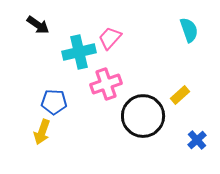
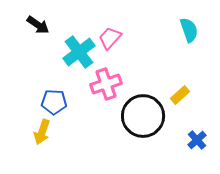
cyan cross: rotated 24 degrees counterclockwise
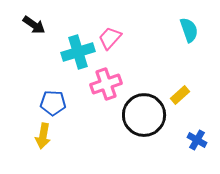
black arrow: moved 4 px left
cyan cross: moved 1 px left; rotated 20 degrees clockwise
blue pentagon: moved 1 px left, 1 px down
black circle: moved 1 px right, 1 px up
yellow arrow: moved 1 px right, 4 px down; rotated 10 degrees counterclockwise
blue cross: rotated 18 degrees counterclockwise
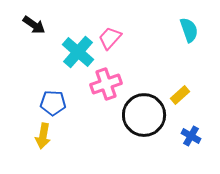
cyan cross: rotated 32 degrees counterclockwise
blue cross: moved 6 px left, 4 px up
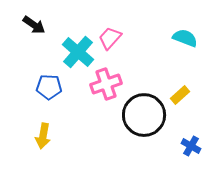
cyan semicircle: moved 4 px left, 8 px down; rotated 50 degrees counterclockwise
blue pentagon: moved 4 px left, 16 px up
blue cross: moved 10 px down
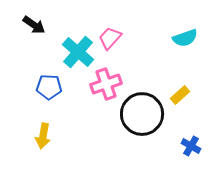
cyan semicircle: rotated 140 degrees clockwise
black circle: moved 2 px left, 1 px up
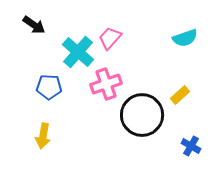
black circle: moved 1 px down
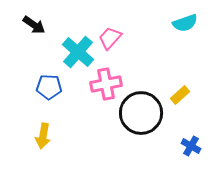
cyan semicircle: moved 15 px up
pink cross: rotated 8 degrees clockwise
black circle: moved 1 px left, 2 px up
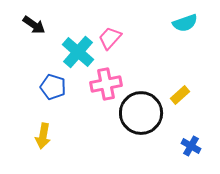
blue pentagon: moved 4 px right; rotated 15 degrees clockwise
